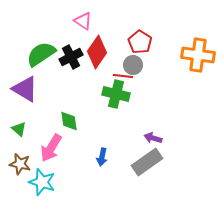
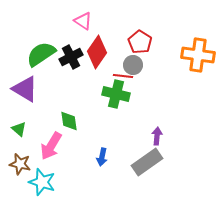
purple arrow: moved 4 px right, 2 px up; rotated 78 degrees clockwise
pink arrow: moved 2 px up
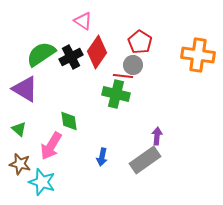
gray rectangle: moved 2 px left, 2 px up
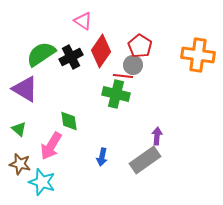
red pentagon: moved 4 px down
red diamond: moved 4 px right, 1 px up
